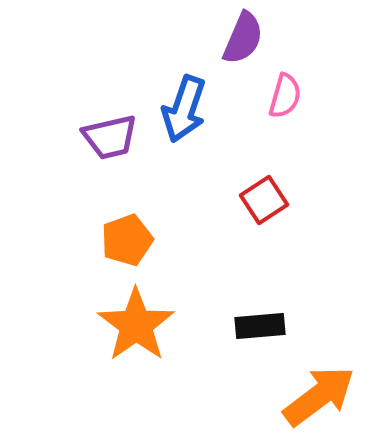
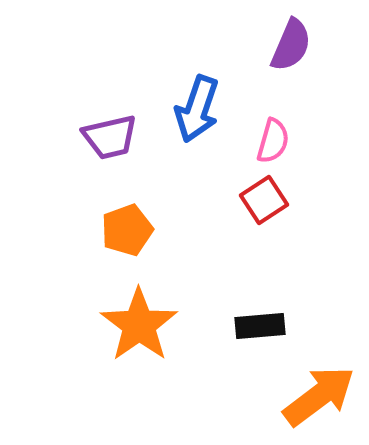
purple semicircle: moved 48 px right, 7 px down
pink semicircle: moved 12 px left, 45 px down
blue arrow: moved 13 px right
orange pentagon: moved 10 px up
orange star: moved 3 px right
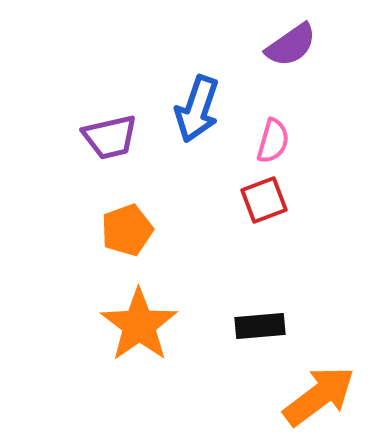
purple semicircle: rotated 32 degrees clockwise
red square: rotated 12 degrees clockwise
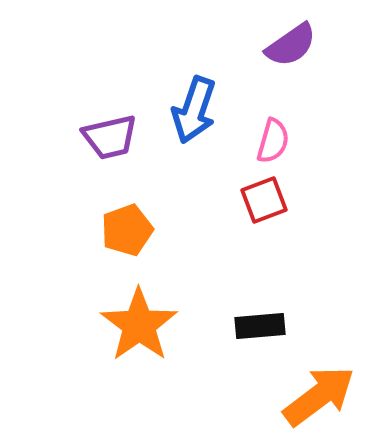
blue arrow: moved 3 px left, 1 px down
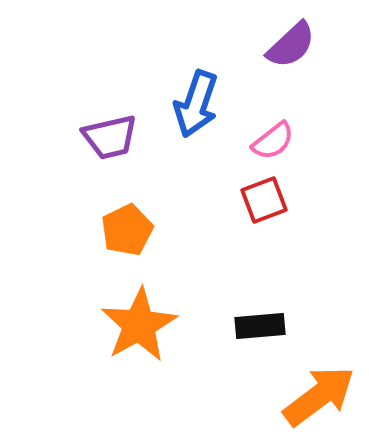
purple semicircle: rotated 8 degrees counterclockwise
blue arrow: moved 2 px right, 6 px up
pink semicircle: rotated 36 degrees clockwise
orange pentagon: rotated 6 degrees counterclockwise
orange star: rotated 6 degrees clockwise
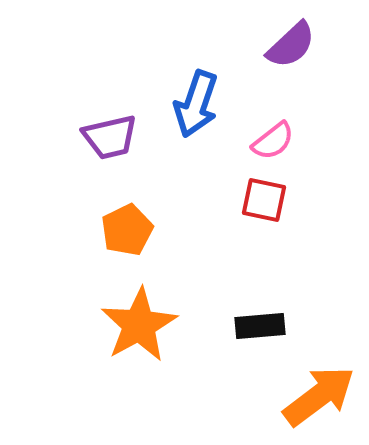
red square: rotated 33 degrees clockwise
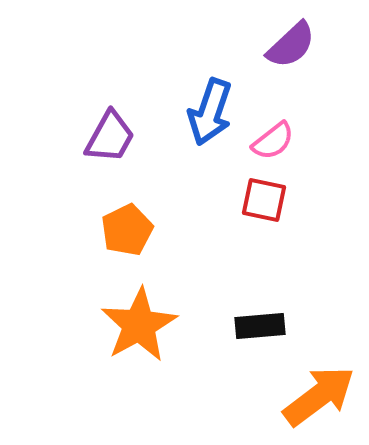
blue arrow: moved 14 px right, 8 px down
purple trapezoid: rotated 48 degrees counterclockwise
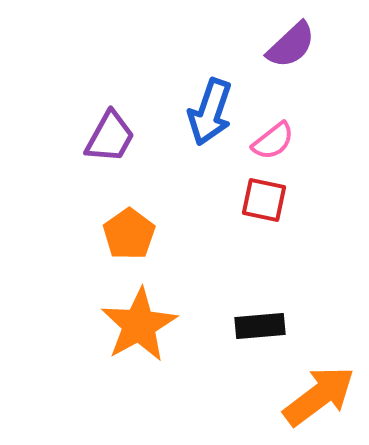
orange pentagon: moved 2 px right, 4 px down; rotated 9 degrees counterclockwise
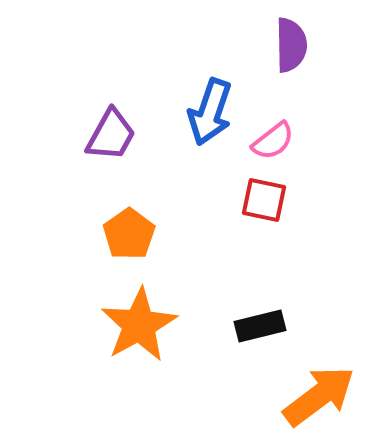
purple semicircle: rotated 48 degrees counterclockwise
purple trapezoid: moved 1 px right, 2 px up
black rectangle: rotated 9 degrees counterclockwise
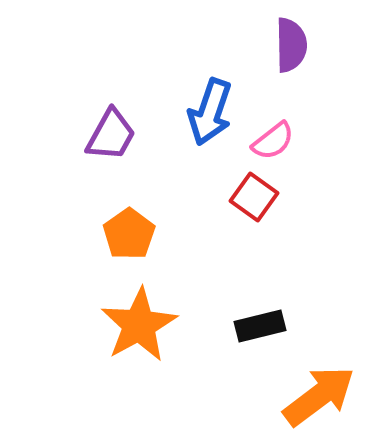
red square: moved 10 px left, 3 px up; rotated 24 degrees clockwise
